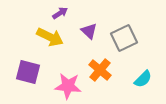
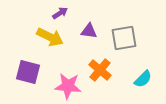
purple triangle: rotated 36 degrees counterclockwise
gray square: rotated 16 degrees clockwise
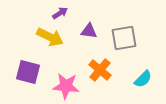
pink star: moved 2 px left
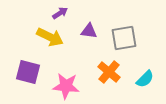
orange cross: moved 9 px right, 2 px down
cyan semicircle: moved 2 px right
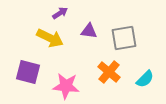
yellow arrow: moved 1 px down
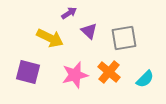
purple arrow: moved 9 px right
purple triangle: rotated 36 degrees clockwise
pink star: moved 9 px right, 11 px up; rotated 20 degrees counterclockwise
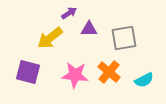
purple triangle: moved 2 px up; rotated 42 degrees counterclockwise
yellow arrow: rotated 116 degrees clockwise
pink star: rotated 20 degrees clockwise
cyan semicircle: moved 1 px left, 1 px down; rotated 18 degrees clockwise
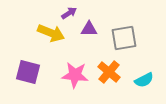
yellow arrow: moved 1 px right, 5 px up; rotated 120 degrees counterclockwise
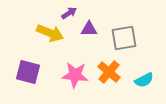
yellow arrow: moved 1 px left
